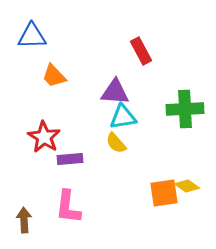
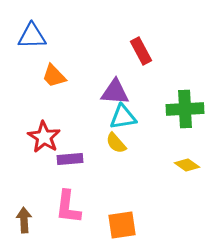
yellow diamond: moved 21 px up
orange square: moved 42 px left, 32 px down
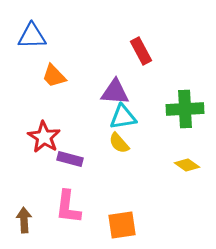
yellow semicircle: moved 3 px right
purple rectangle: rotated 20 degrees clockwise
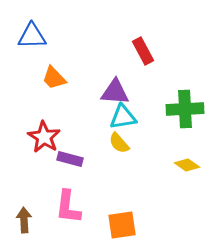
red rectangle: moved 2 px right
orange trapezoid: moved 2 px down
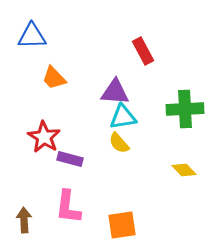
yellow diamond: moved 3 px left, 5 px down; rotated 10 degrees clockwise
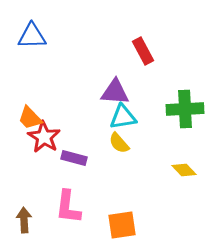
orange trapezoid: moved 24 px left, 40 px down
purple rectangle: moved 4 px right, 1 px up
